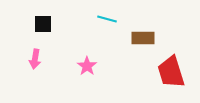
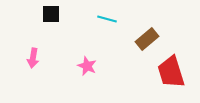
black square: moved 8 px right, 10 px up
brown rectangle: moved 4 px right, 1 px down; rotated 40 degrees counterclockwise
pink arrow: moved 2 px left, 1 px up
pink star: rotated 12 degrees counterclockwise
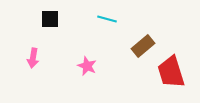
black square: moved 1 px left, 5 px down
brown rectangle: moved 4 px left, 7 px down
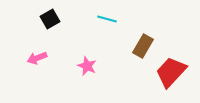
black square: rotated 30 degrees counterclockwise
brown rectangle: rotated 20 degrees counterclockwise
pink arrow: moved 4 px right; rotated 60 degrees clockwise
red trapezoid: rotated 60 degrees clockwise
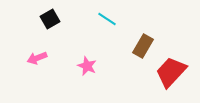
cyan line: rotated 18 degrees clockwise
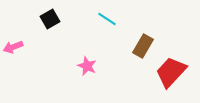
pink arrow: moved 24 px left, 11 px up
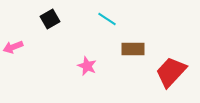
brown rectangle: moved 10 px left, 3 px down; rotated 60 degrees clockwise
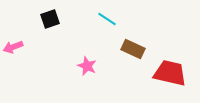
black square: rotated 12 degrees clockwise
brown rectangle: rotated 25 degrees clockwise
red trapezoid: moved 1 px left, 1 px down; rotated 60 degrees clockwise
